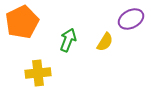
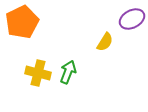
purple ellipse: moved 1 px right
green arrow: moved 32 px down
yellow cross: rotated 20 degrees clockwise
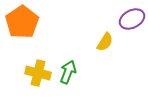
orange pentagon: rotated 8 degrees counterclockwise
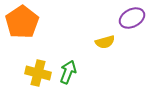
purple ellipse: moved 1 px up
yellow semicircle: rotated 42 degrees clockwise
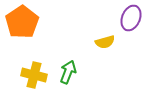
purple ellipse: moved 1 px left; rotated 40 degrees counterclockwise
yellow cross: moved 4 px left, 2 px down
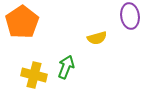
purple ellipse: moved 1 px left, 2 px up; rotated 30 degrees counterclockwise
yellow semicircle: moved 8 px left, 4 px up
green arrow: moved 2 px left, 5 px up
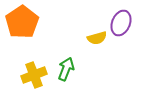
purple ellipse: moved 9 px left, 7 px down; rotated 30 degrees clockwise
green arrow: moved 2 px down
yellow cross: rotated 35 degrees counterclockwise
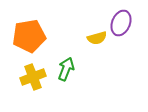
orange pentagon: moved 7 px right, 14 px down; rotated 24 degrees clockwise
yellow cross: moved 1 px left, 2 px down
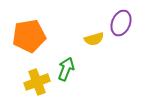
yellow semicircle: moved 3 px left, 1 px down
yellow cross: moved 4 px right, 5 px down
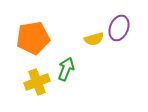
purple ellipse: moved 2 px left, 5 px down
orange pentagon: moved 4 px right, 2 px down
